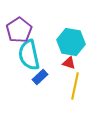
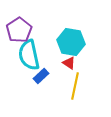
red triangle: rotated 16 degrees clockwise
blue rectangle: moved 1 px right, 1 px up
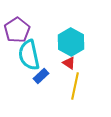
purple pentagon: moved 2 px left
cyan hexagon: rotated 20 degrees clockwise
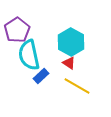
yellow line: moved 2 px right; rotated 72 degrees counterclockwise
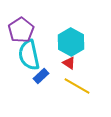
purple pentagon: moved 4 px right
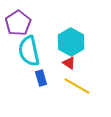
purple pentagon: moved 3 px left, 7 px up
cyan semicircle: moved 4 px up
blue rectangle: moved 2 px down; rotated 63 degrees counterclockwise
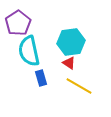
cyan hexagon: rotated 24 degrees clockwise
yellow line: moved 2 px right
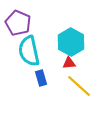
purple pentagon: rotated 15 degrees counterclockwise
cyan hexagon: rotated 24 degrees counterclockwise
red triangle: rotated 40 degrees counterclockwise
yellow line: rotated 12 degrees clockwise
